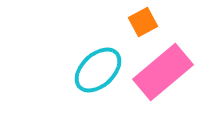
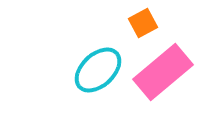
orange square: moved 1 px down
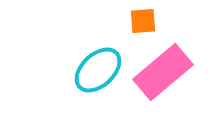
orange square: moved 2 px up; rotated 24 degrees clockwise
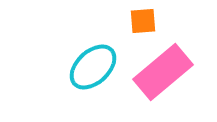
cyan ellipse: moved 5 px left, 3 px up
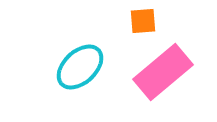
cyan ellipse: moved 13 px left
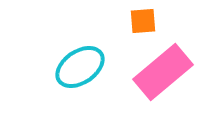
cyan ellipse: rotated 9 degrees clockwise
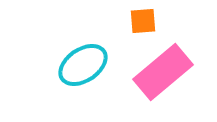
cyan ellipse: moved 3 px right, 2 px up
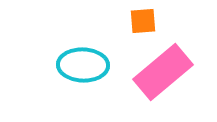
cyan ellipse: rotated 36 degrees clockwise
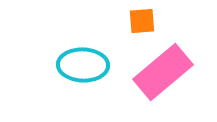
orange square: moved 1 px left
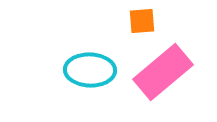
cyan ellipse: moved 7 px right, 5 px down
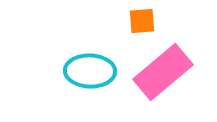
cyan ellipse: moved 1 px down
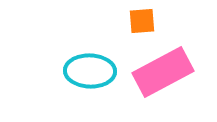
pink rectangle: rotated 12 degrees clockwise
